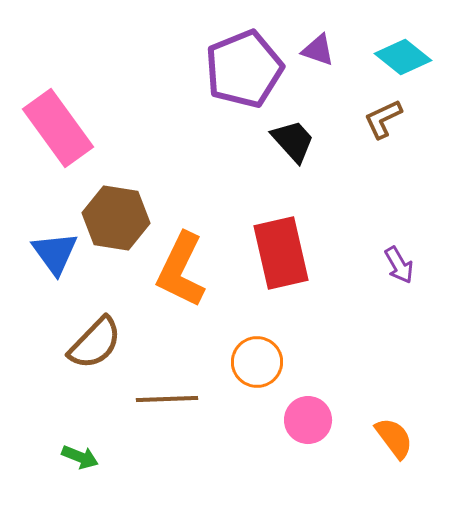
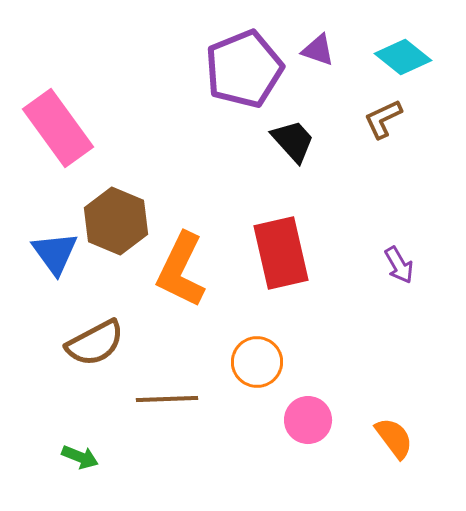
brown hexagon: moved 3 px down; rotated 14 degrees clockwise
brown semicircle: rotated 18 degrees clockwise
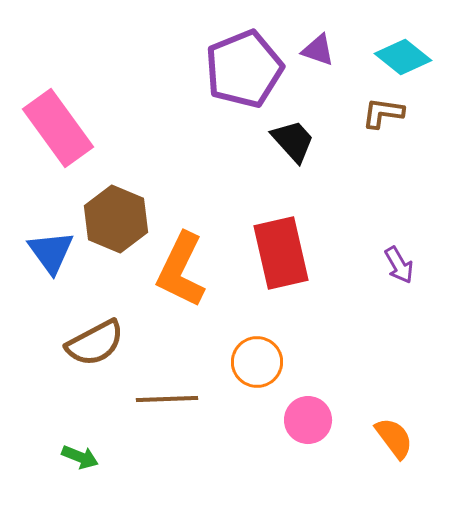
brown L-shape: moved 6 px up; rotated 33 degrees clockwise
brown hexagon: moved 2 px up
blue triangle: moved 4 px left, 1 px up
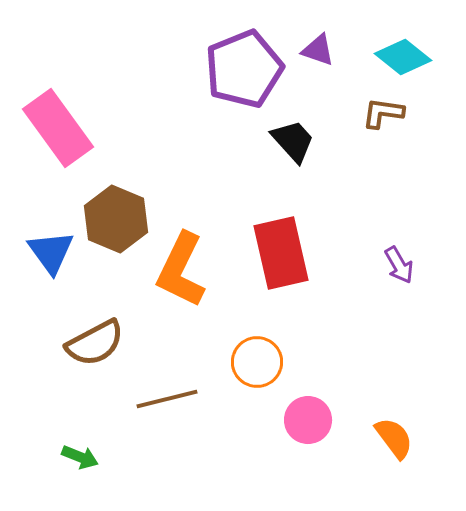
brown line: rotated 12 degrees counterclockwise
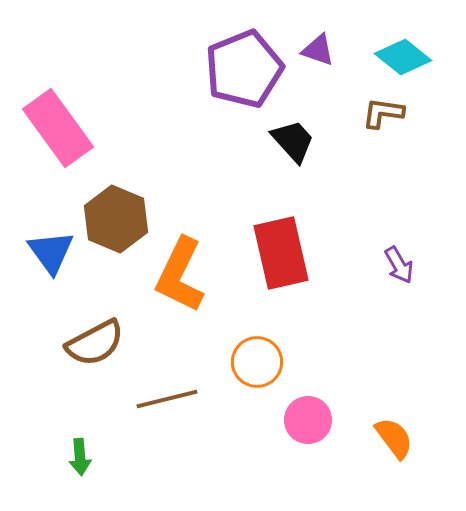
orange L-shape: moved 1 px left, 5 px down
green arrow: rotated 63 degrees clockwise
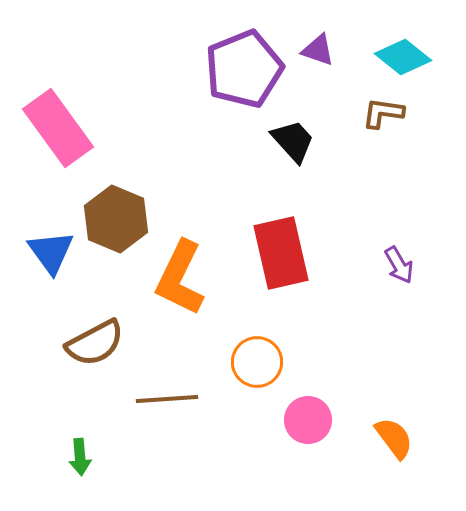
orange L-shape: moved 3 px down
brown line: rotated 10 degrees clockwise
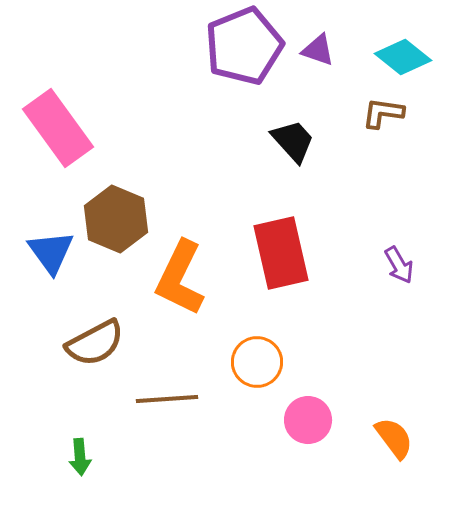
purple pentagon: moved 23 px up
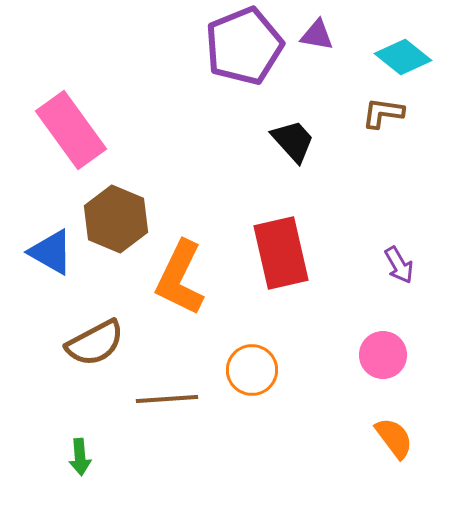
purple triangle: moved 1 px left, 15 px up; rotated 9 degrees counterclockwise
pink rectangle: moved 13 px right, 2 px down
blue triangle: rotated 24 degrees counterclockwise
orange circle: moved 5 px left, 8 px down
pink circle: moved 75 px right, 65 px up
